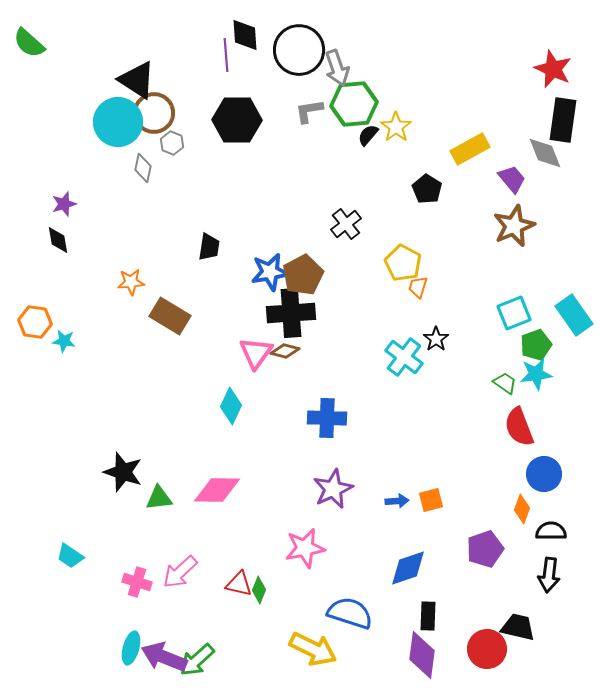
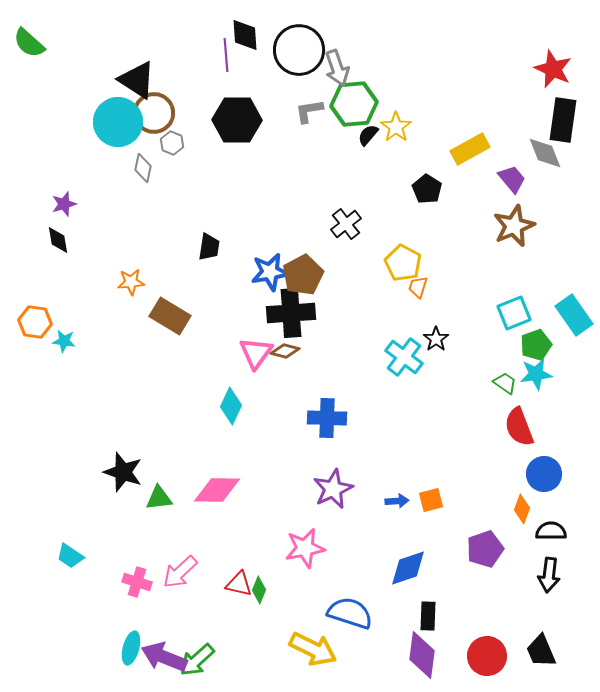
black trapezoid at (518, 627): moved 23 px right, 24 px down; rotated 126 degrees counterclockwise
red circle at (487, 649): moved 7 px down
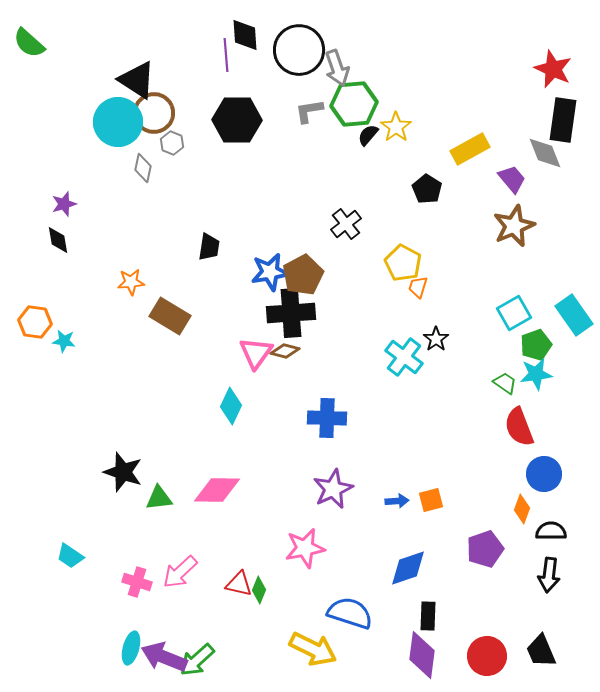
cyan square at (514, 313): rotated 8 degrees counterclockwise
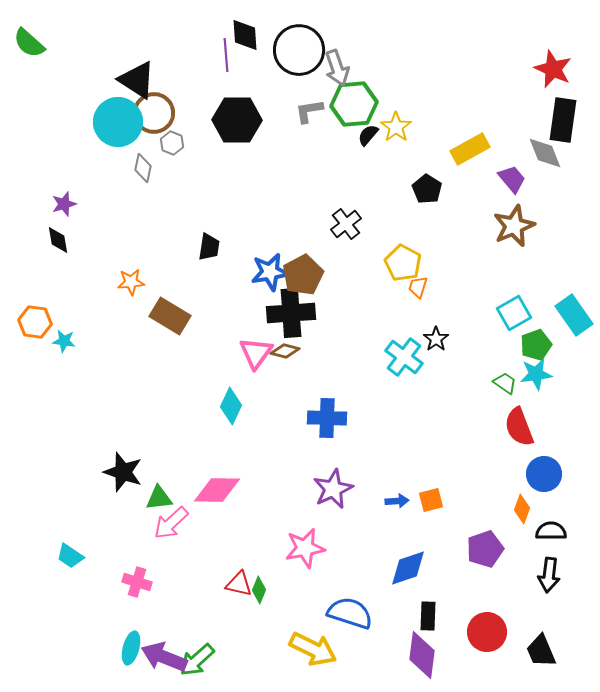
pink arrow at (180, 572): moved 9 px left, 49 px up
red circle at (487, 656): moved 24 px up
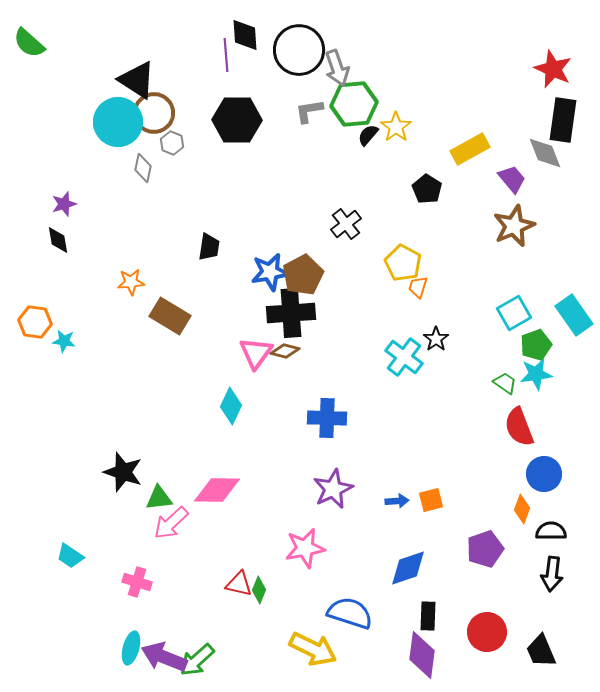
black arrow at (549, 575): moved 3 px right, 1 px up
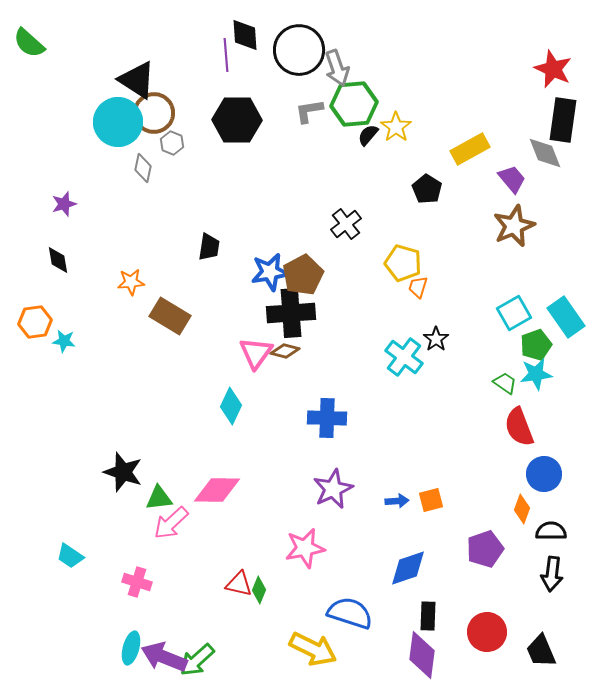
black diamond at (58, 240): moved 20 px down
yellow pentagon at (403, 263): rotated 12 degrees counterclockwise
cyan rectangle at (574, 315): moved 8 px left, 2 px down
orange hexagon at (35, 322): rotated 16 degrees counterclockwise
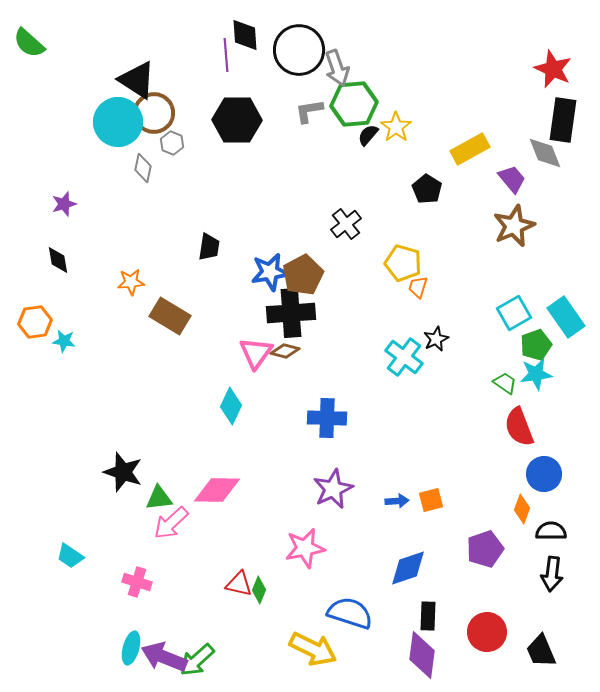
black star at (436, 339): rotated 10 degrees clockwise
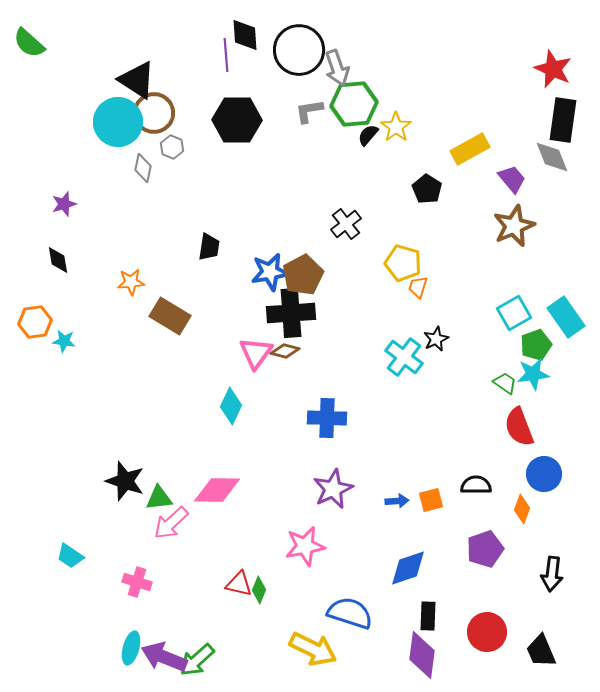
gray hexagon at (172, 143): moved 4 px down
gray diamond at (545, 153): moved 7 px right, 4 px down
cyan star at (536, 374): moved 3 px left
black star at (123, 472): moved 2 px right, 9 px down
black semicircle at (551, 531): moved 75 px left, 46 px up
pink star at (305, 548): moved 2 px up
